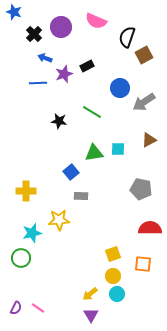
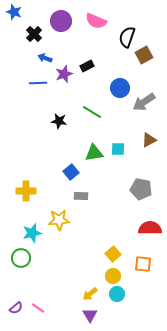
purple circle: moved 6 px up
yellow square: rotated 21 degrees counterclockwise
purple semicircle: rotated 24 degrees clockwise
purple triangle: moved 1 px left
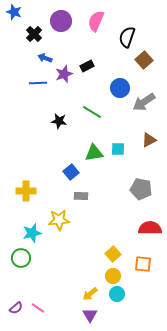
pink semicircle: rotated 90 degrees clockwise
brown square: moved 5 px down; rotated 12 degrees counterclockwise
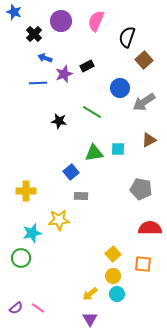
purple triangle: moved 4 px down
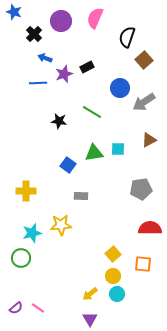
pink semicircle: moved 1 px left, 3 px up
black rectangle: moved 1 px down
blue square: moved 3 px left, 7 px up; rotated 14 degrees counterclockwise
gray pentagon: rotated 20 degrees counterclockwise
yellow star: moved 2 px right, 5 px down
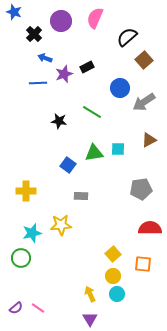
black semicircle: rotated 30 degrees clockwise
yellow arrow: rotated 105 degrees clockwise
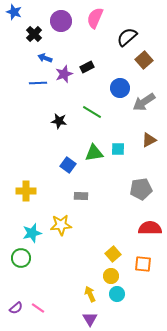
yellow circle: moved 2 px left
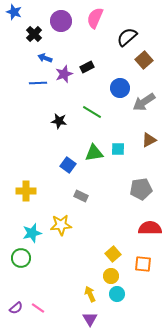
gray rectangle: rotated 24 degrees clockwise
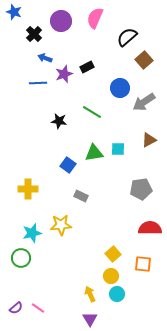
yellow cross: moved 2 px right, 2 px up
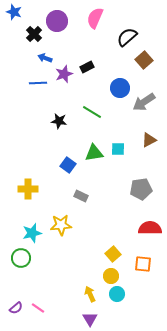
purple circle: moved 4 px left
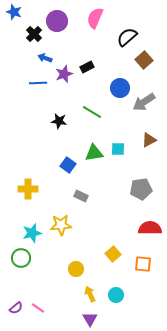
yellow circle: moved 35 px left, 7 px up
cyan circle: moved 1 px left, 1 px down
